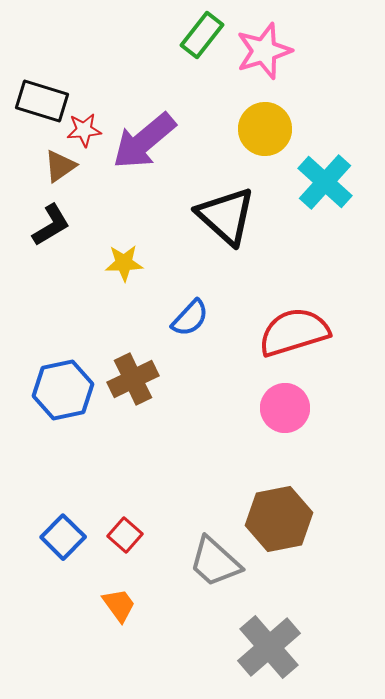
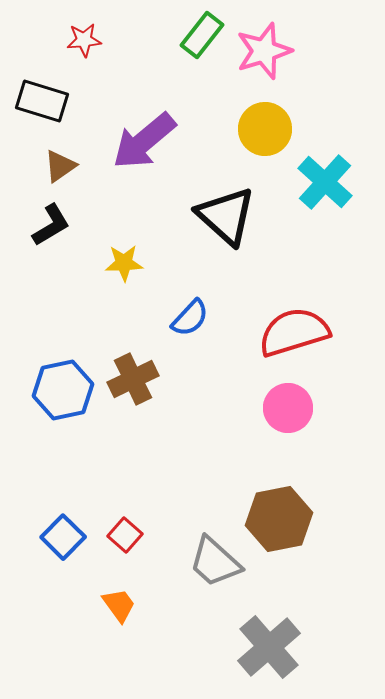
red star: moved 90 px up
pink circle: moved 3 px right
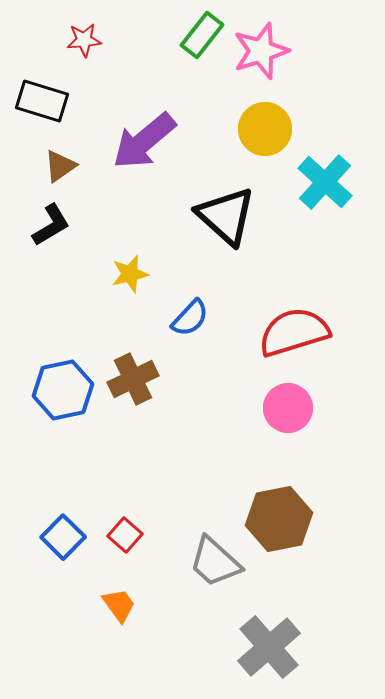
pink star: moved 3 px left
yellow star: moved 6 px right, 11 px down; rotated 12 degrees counterclockwise
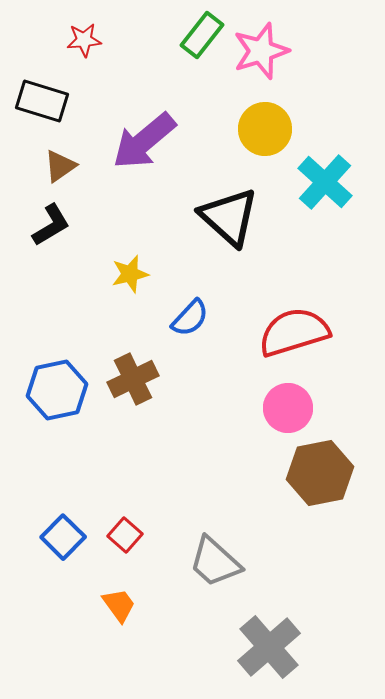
black triangle: moved 3 px right, 1 px down
blue hexagon: moved 6 px left
brown hexagon: moved 41 px right, 46 px up
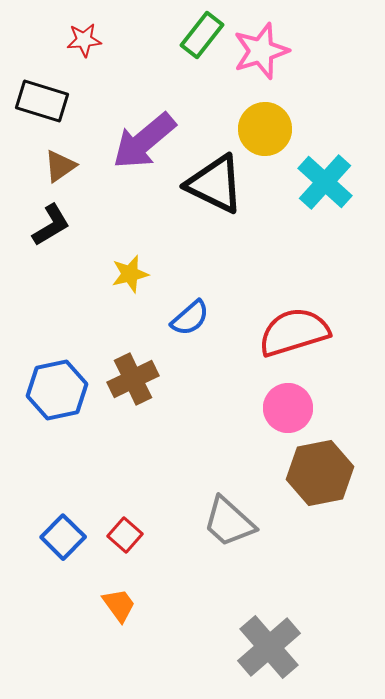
black triangle: moved 14 px left, 33 px up; rotated 16 degrees counterclockwise
blue semicircle: rotated 6 degrees clockwise
gray trapezoid: moved 14 px right, 40 px up
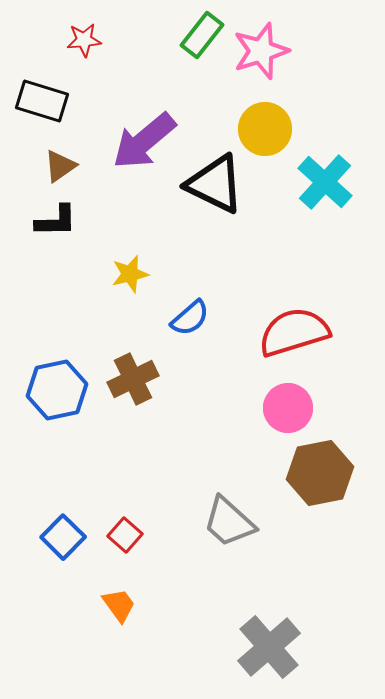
black L-shape: moved 5 px right, 4 px up; rotated 30 degrees clockwise
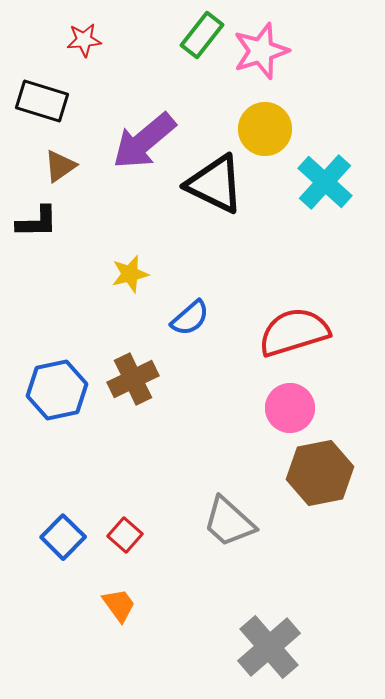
black L-shape: moved 19 px left, 1 px down
pink circle: moved 2 px right
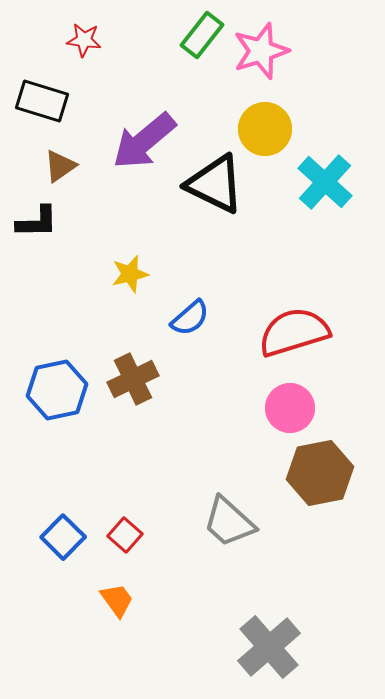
red star: rotated 12 degrees clockwise
orange trapezoid: moved 2 px left, 5 px up
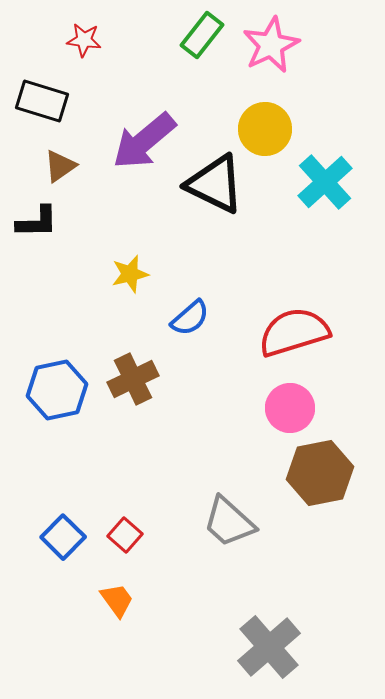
pink star: moved 10 px right, 6 px up; rotated 8 degrees counterclockwise
cyan cross: rotated 6 degrees clockwise
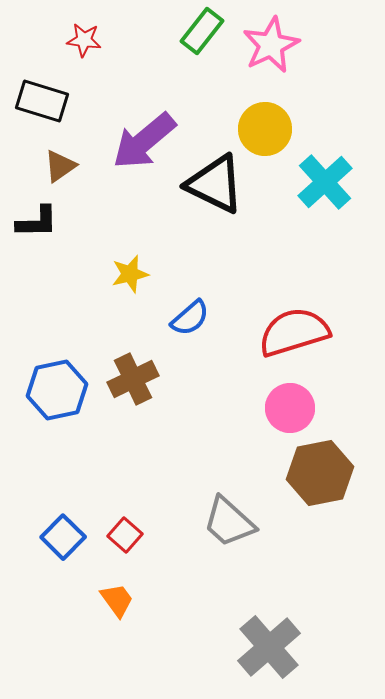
green rectangle: moved 4 px up
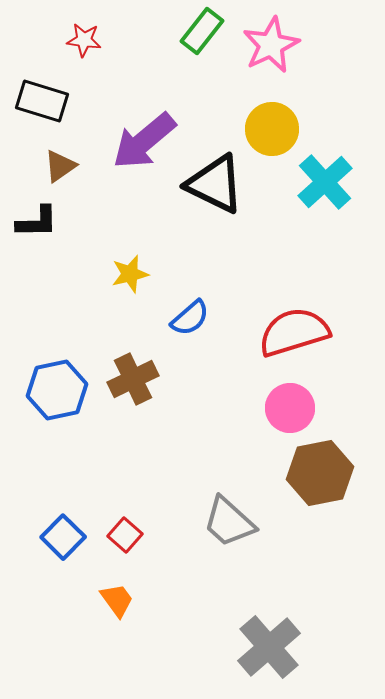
yellow circle: moved 7 px right
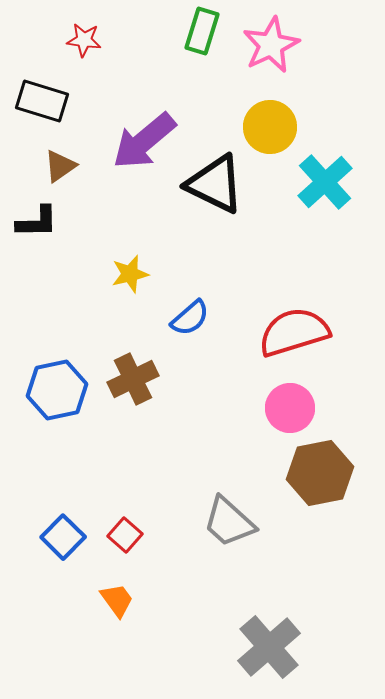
green rectangle: rotated 21 degrees counterclockwise
yellow circle: moved 2 px left, 2 px up
